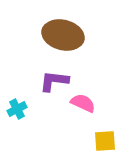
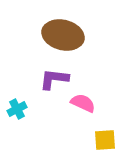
purple L-shape: moved 2 px up
yellow square: moved 1 px up
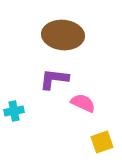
brown ellipse: rotated 9 degrees counterclockwise
cyan cross: moved 3 px left, 2 px down; rotated 18 degrees clockwise
yellow square: moved 3 px left, 2 px down; rotated 15 degrees counterclockwise
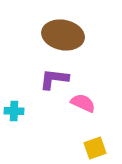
brown ellipse: rotated 6 degrees clockwise
cyan cross: rotated 12 degrees clockwise
yellow square: moved 7 px left, 6 px down
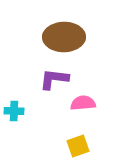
brown ellipse: moved 1 px right, 2 px down; rotated 12 degrees counterclockwise
pink semicircle: rotated 30 degrees counterclockwise
yellow square: moved 17 px left, 2 px up
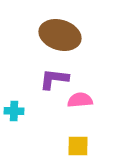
brown ellipse: moved 4 px left, 2 px up; rotated 18 degrees clockwise
pink semicircle: moved 3 px left, 3 px up
yellow square: rotated 20 degrees clockwise
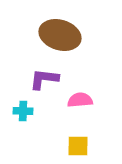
purple L-shape: moved 10 px left
cyan cross: moved 9 px right
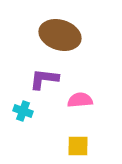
cyan cross: rotated 18 degrees clockwise
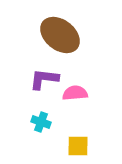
brown ellipse: rotated 21 degrees clockwise
pink semicircle: moved 5 px left, 7 px up
cyan cross: moved 18 px right, 11 px down
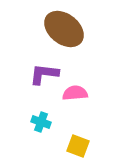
brown ellipse: moved 4 px right, 6 px up
purple L-shape: moved 5 px up
yellow square: rotated 20 degrees clockwise
